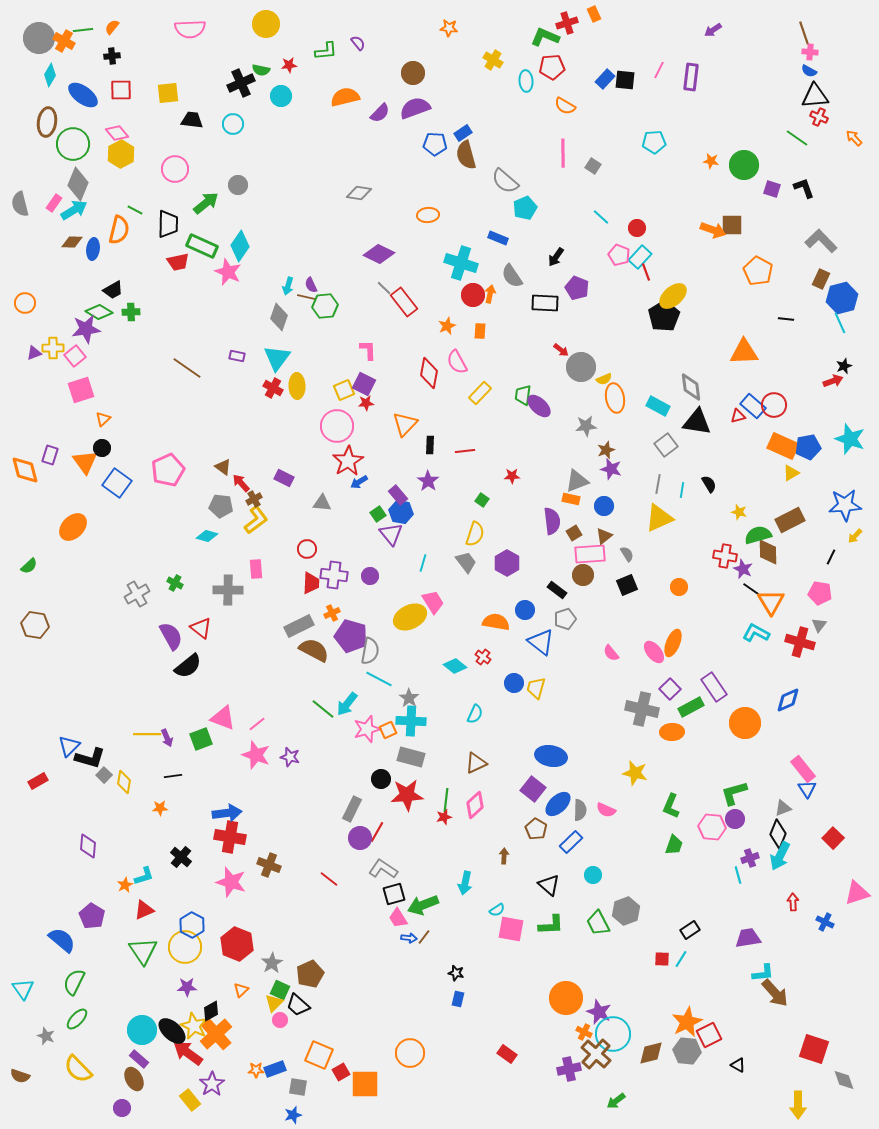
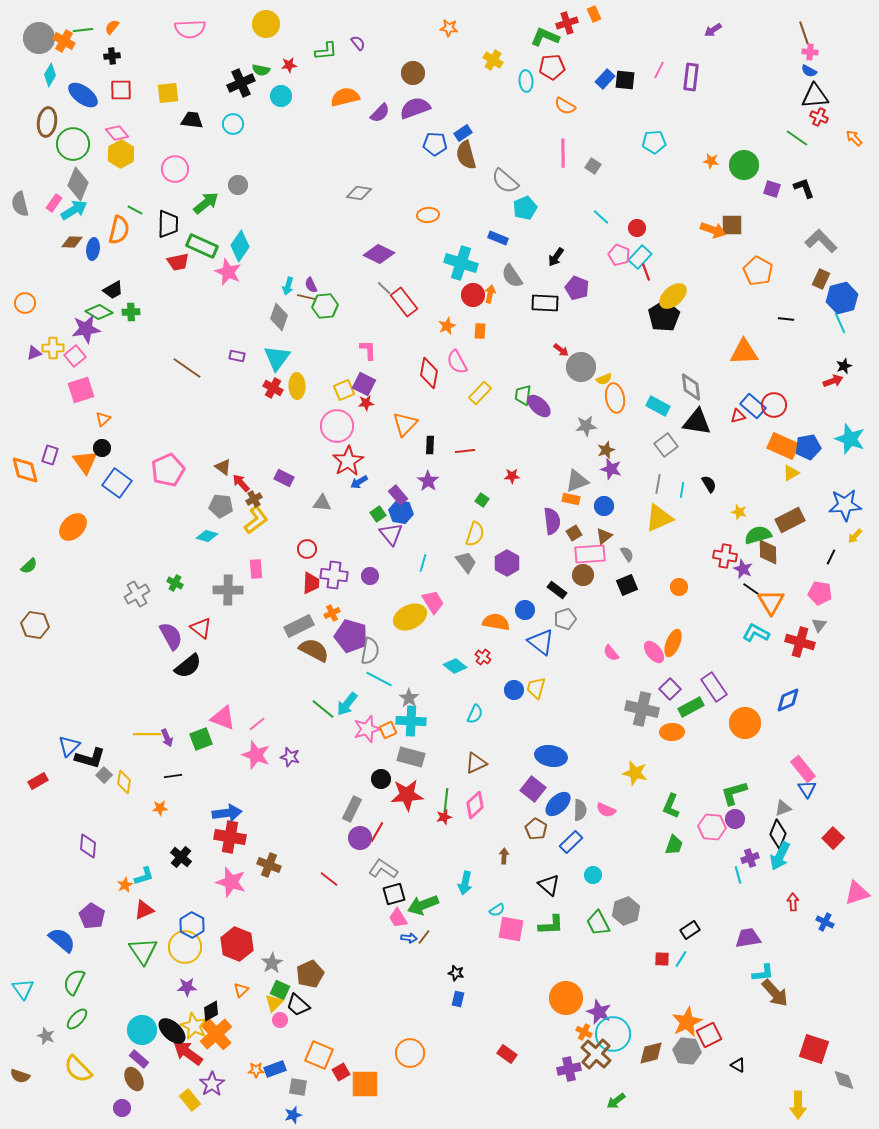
blue circle at (514, 683): moved 7 px down
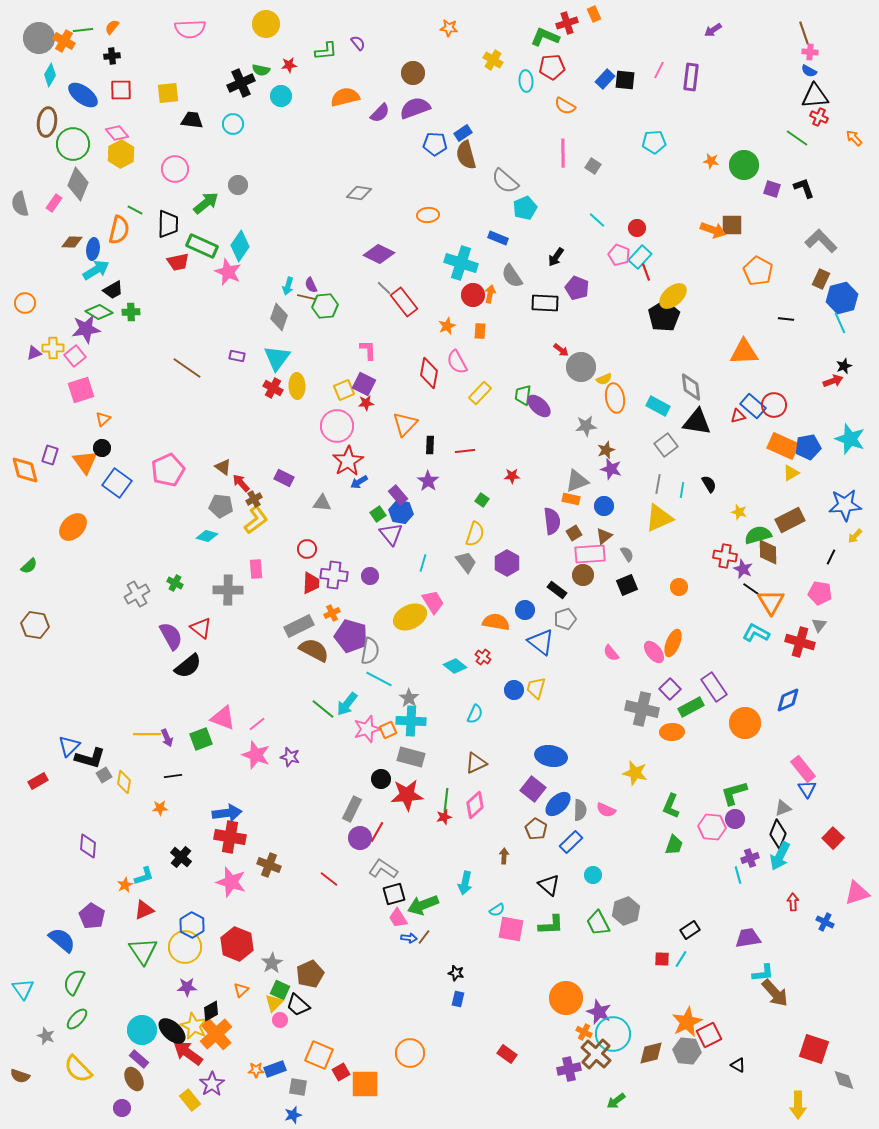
cyan arrow at (74, 210): moved 22 px right, 60 px down
cyan line at (601, 217): moved 4 px left, 3 px down
gray square at (104, 775): rotated 14 degrees clockwise
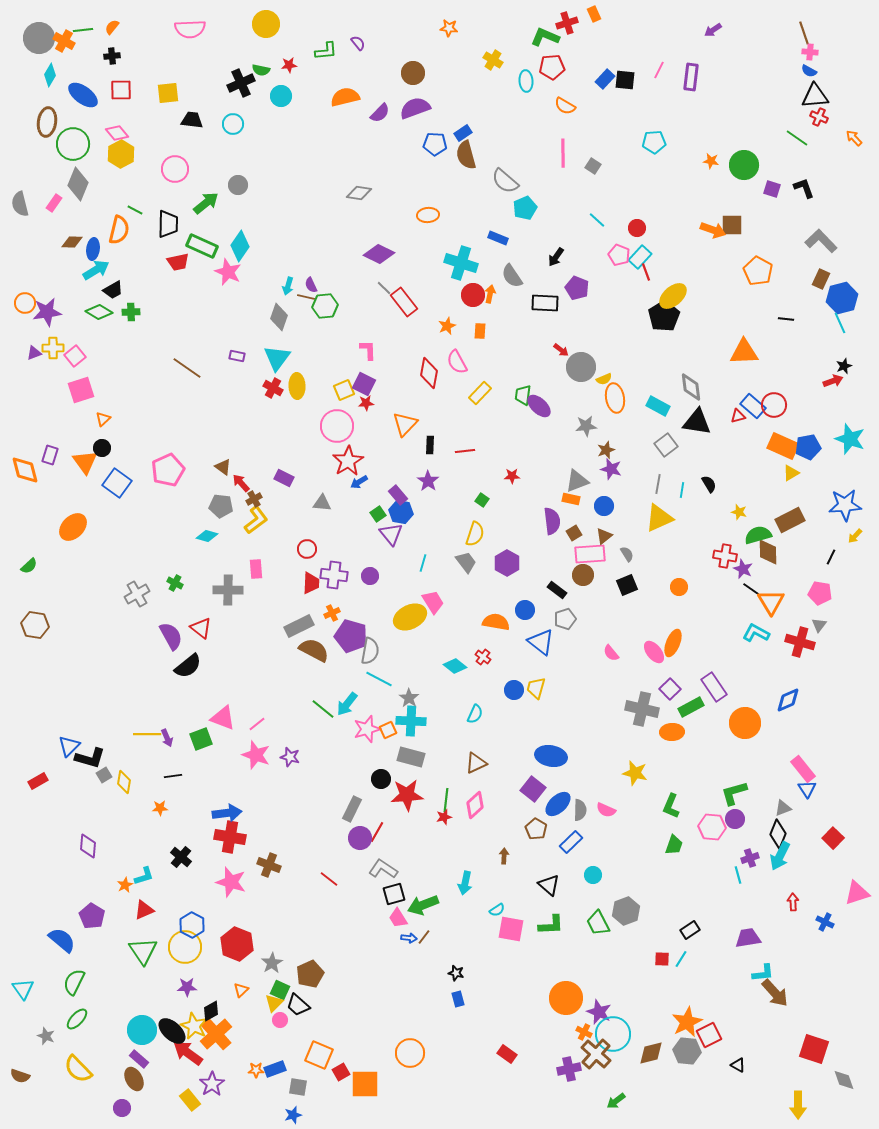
purple star at (86, 329): moved 39 px left, 17 px up
blue rectangle at (458, 999): rotated 28 degrees counterclockwise
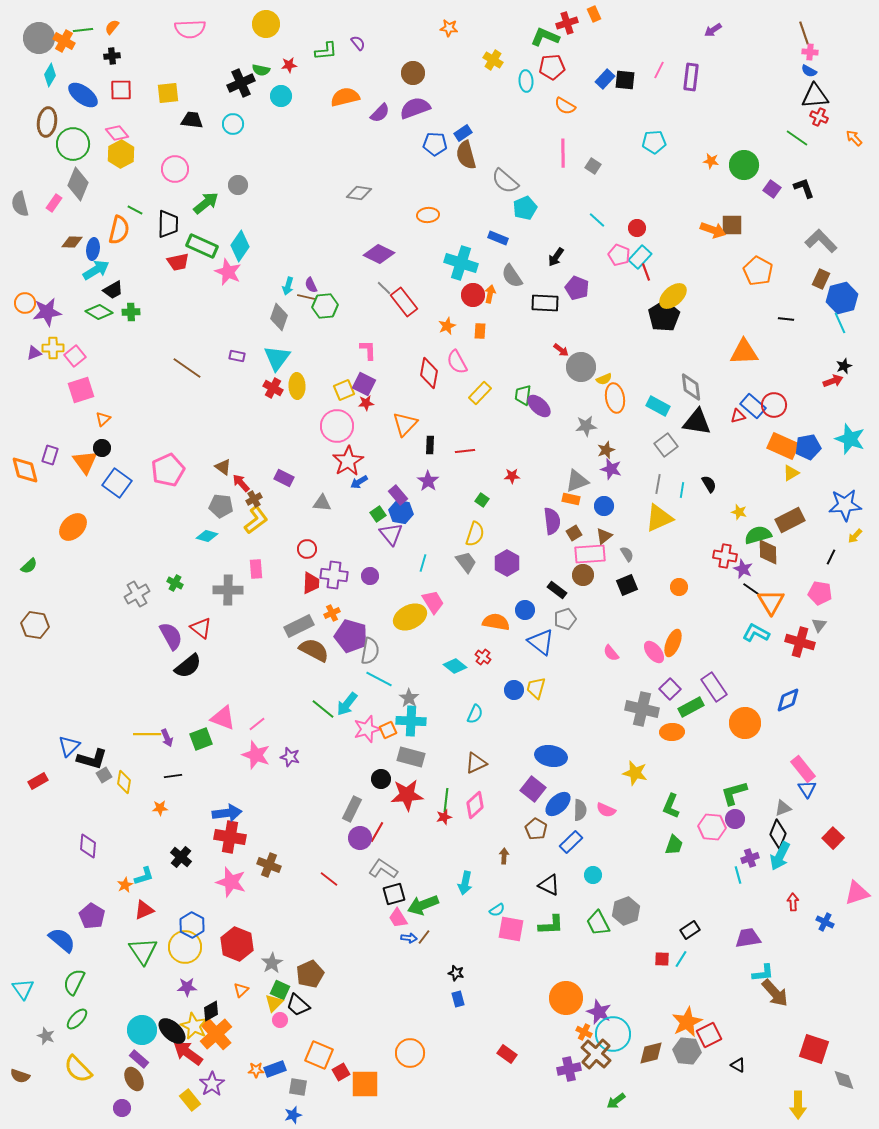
purple square at (772, 189): rotated 18 degrees clockwise
black L-shape at (90, 758): moved 2 px right, 1 px down
black triangle at (549, 885): rotated 15 degrees counterclockwise
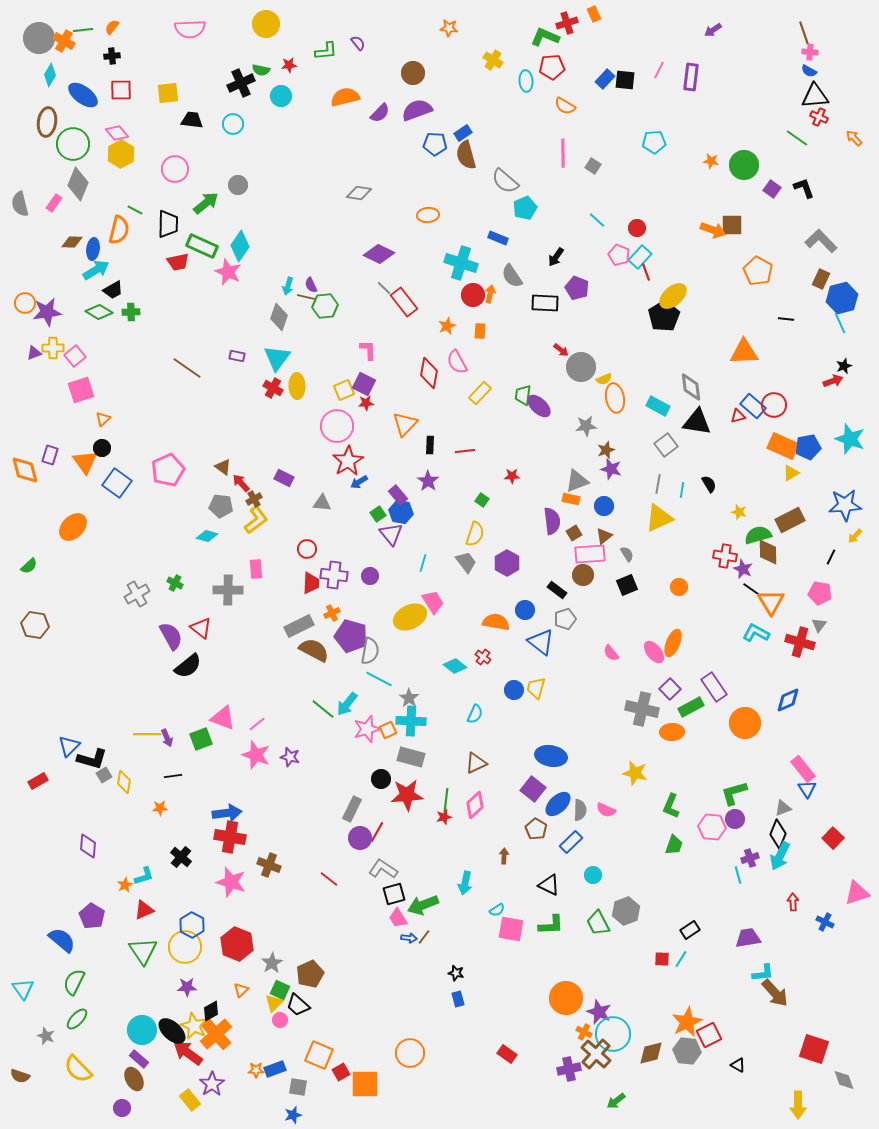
purple semicircle at (415, 108): moved 2 px right, 2 px down
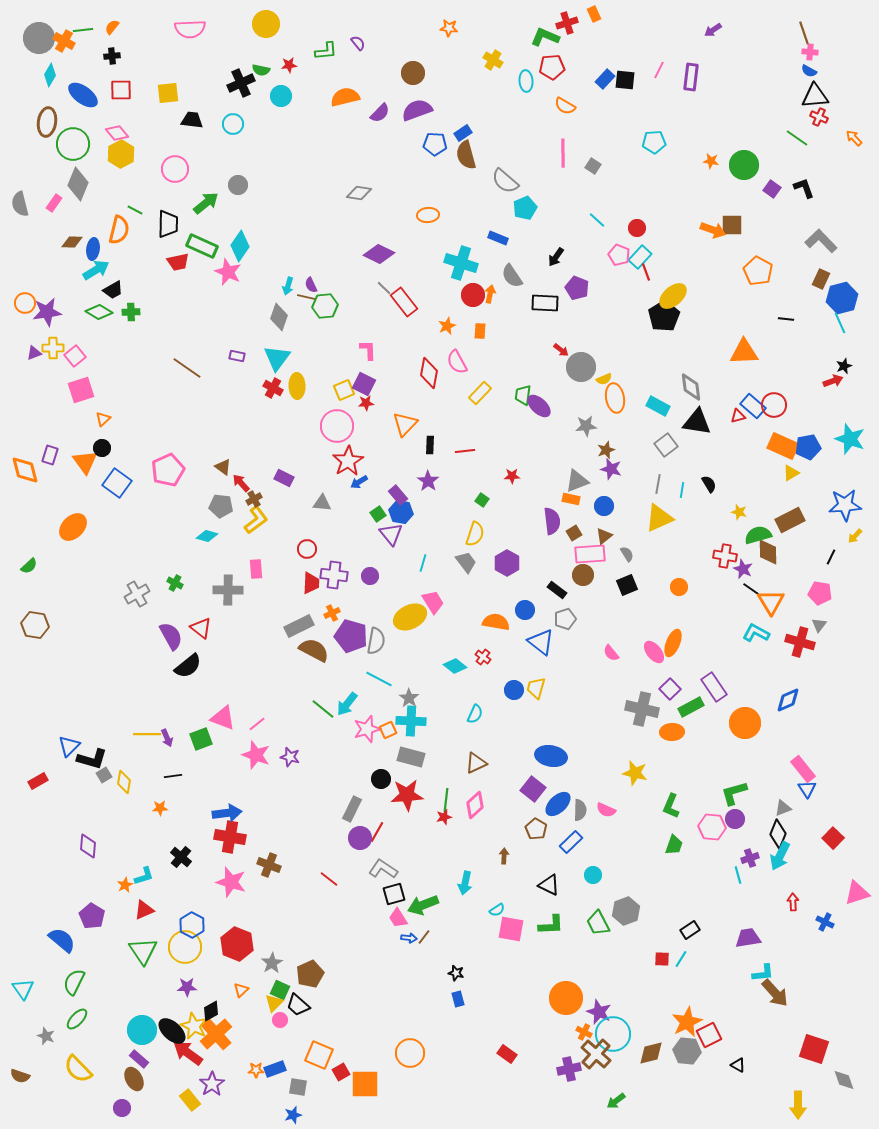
gray semicircle at (370, 651): moved 6 px right, 10 px up
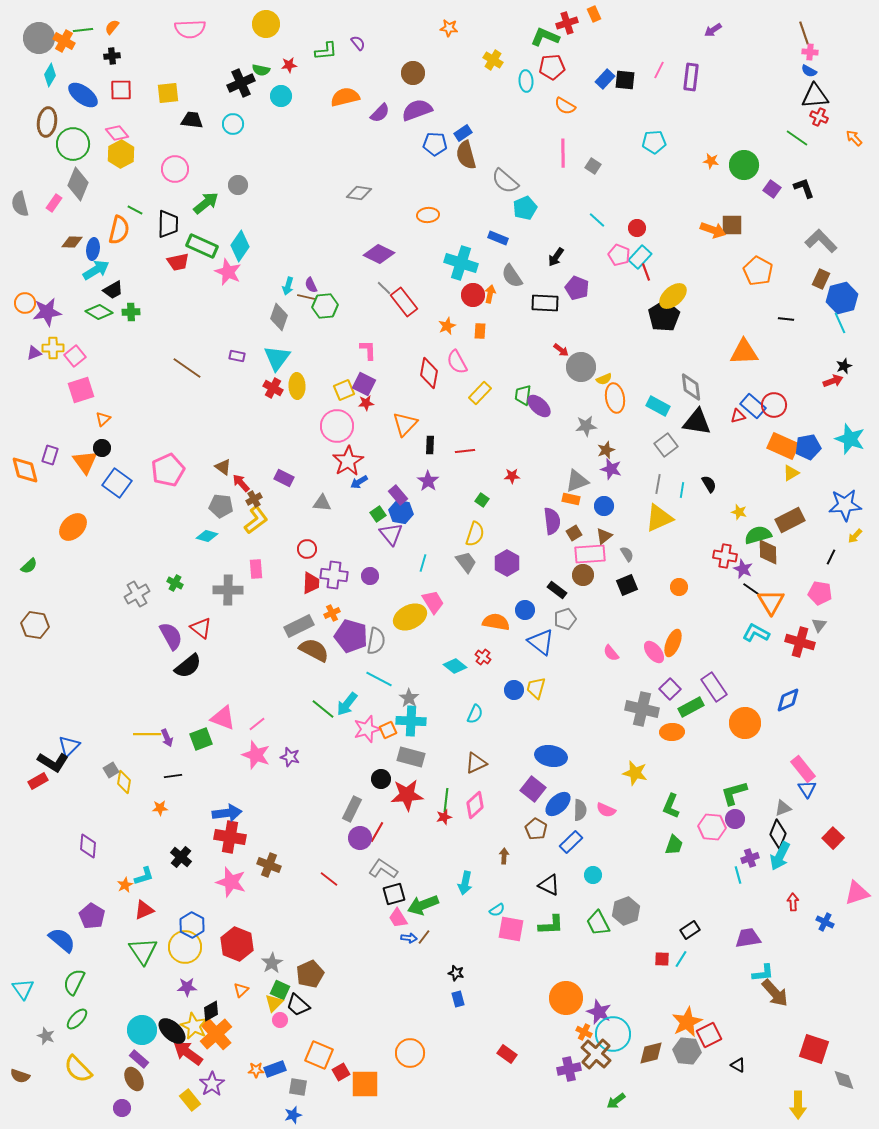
black L-shape at (92, 759): moved 39 px left, 3 px down; rotated 16 degrees clockwise
gray square at (104, 775): moved 7 px right, 5 px up
